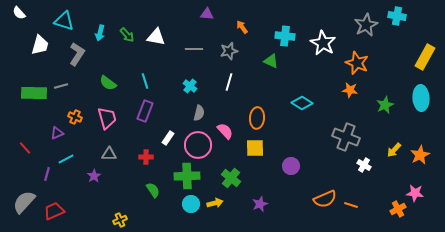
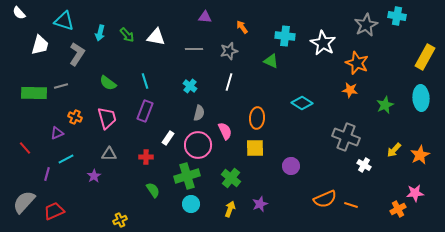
purple triangle at (207, 14): moved 2 px left, 3 px down
pink semicircle at (225, 131): rotated 18 degrees clockwise
green cross at (187, 176): rotated 15 degrees counterclockwise
pink star at (415, 193): rotated 12 degrees counterclockwise
yellow arrow at (215, 203): moved 15 px right, 6 px down; rotated 56 degrees counterclockwise
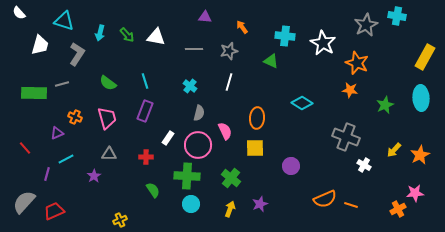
gray line at (61, 86): moved 1 px right, 2 px up
green cross at (187, 176): rotated 20 degrees clockwise
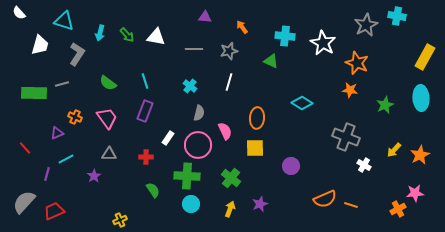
pink trapezoid at (107, 118): rotated 20 degrees counterclockwise
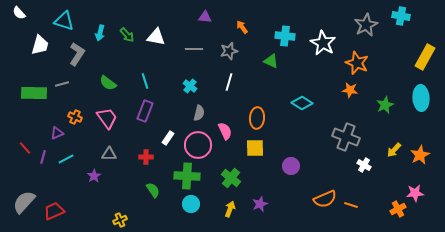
cyan cross at (397, 16): moved 4 px right
purple line at (47, 174): moved 4 px left, 17 px up
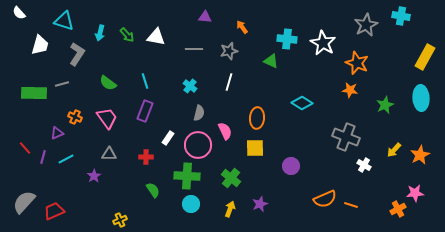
cyan cross at (285, 36): moved 2 px right, 3 px down
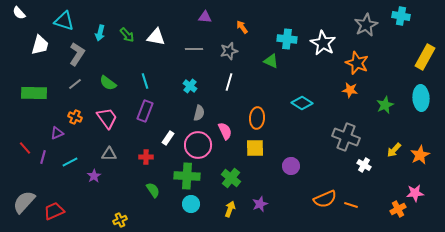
gray line at (62, 84): moved 13 px right; rotated 24 degrees counterclockwise
cyan line at (66, 159): moved 4 px right, 3 px down
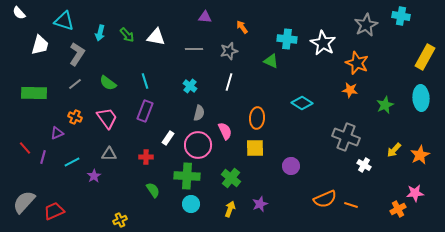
cyan line at (70, 162): moved 2 px right
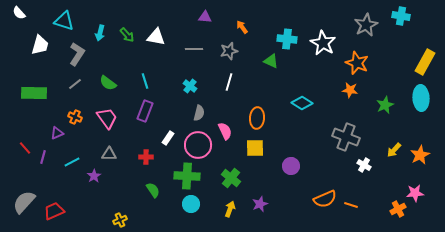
yellow rectangle at (425, 57): moved 5 px down
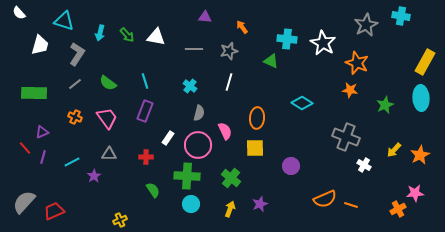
purple triangle at (57, 133): moved 15 px left, 1 px up
